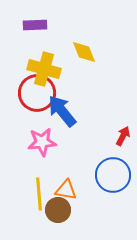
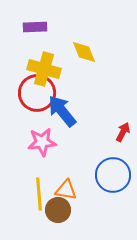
purple rectangle: moved 2 px down
red arrow: moved 4 px up
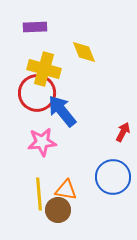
blue circle: moved 2 px down
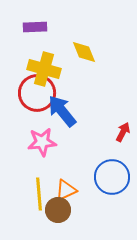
blue circle: moved 1 px left
orange triangle: rotated 35 degrees counterclockwise
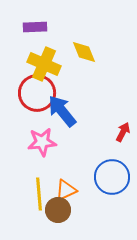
yellow cross: moved 5 px up; rotated 8 degrees clockwise
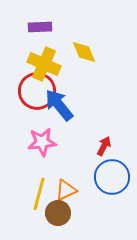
purple rectangle: moved 5 px right
red circle: moved 2 px up
blue arrow: moved 3 px left, 6 px up
red arrow: moved 19 px left, 14 px down
yellow line: rotated 20 degrees clockwise
brown circle: moved 3 px down
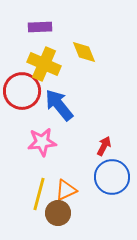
red circle: moved 15 px left
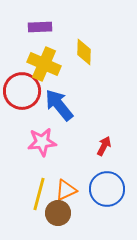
yellow diamond: rotated 24 degrees clockwise
blue circle: moved 5 px left, 12 px down
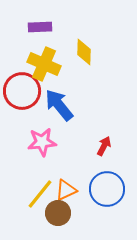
yellow line: moved 1 px right; rotated 24 degrees clockwise
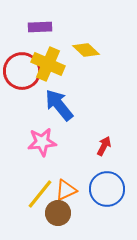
yellow diamond: moved 2 px right, 2 px up; rotated 48 degrees counterclockwise
yellow cross: moved 4 px right
red circle: moved 20 px up
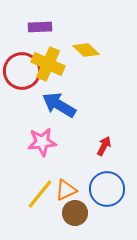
blue arrow: rotated 20 degrees counterclockwise
brown circle: moved 17 px right
